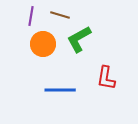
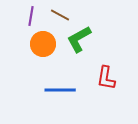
brown line: rotated 12 degrees clockwise
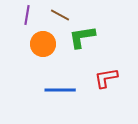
purple line: moved 4 px left, 1 px up
green L-shape: moved 3 px right, 2 px up; rotated 20 degrees clockwise
red L-shape: rotated 70 degrees clockwise
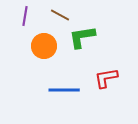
purple line: moved 2 px left, 1 px down
orange circle: moved 1 px right, 2 px down
blue line: moved 4 px right
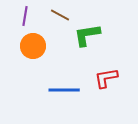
green L-shape: moved 5 px right, 2 px up
orange circle: moved 11 px left
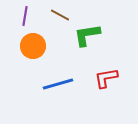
blue line: moved 6 px left, 6 px up; rotated 16 degrees counterclockwise
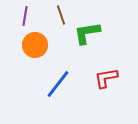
brown line: moved 1 px right; rotated 42 degrees clockwise
green L-shape: moved 2 px up
orange circle: moved 2 px right, 1 px up
blue line: rotated 36 degrees counterclockwise
